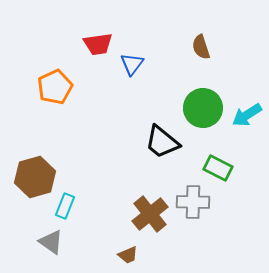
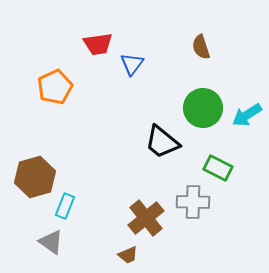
brown cross: moved 4 px left, 4 px down
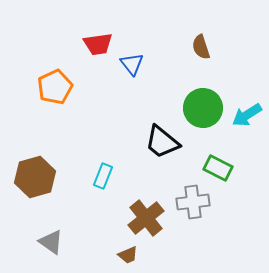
blue triangle: rotated 15 degrees counterclockwise
gray cross: rotated 8 degrees counterclockwise
cyan rectangle: moved 38 px right, 30 px up
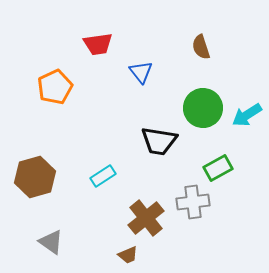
blue triangle: moved 9 px right, 8 px down
black trapezoid: moved 3 px left, 1 px up; rotated 30 degrees counterclockwise
green rectangle: rotated 56 degrees counterclockwise
cyan rectangle: rotated 35 degrees clockwise
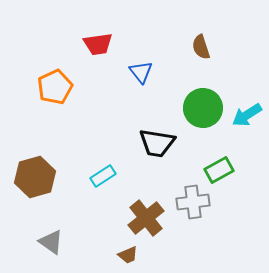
black trapezoid: moved 2 px left, 2 px down
green rectangle: moved 1 px right, 2 px down
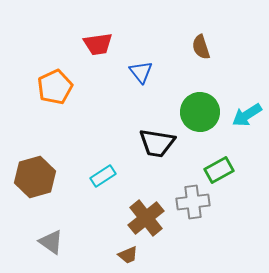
green circle: moved 3 px left, 4 px down
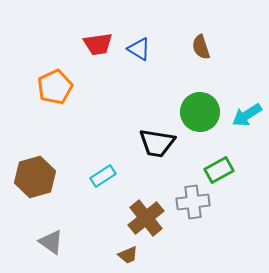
blue triangle: moved 2 px left, 23 px up; rotated 20 degrees counterclockwise
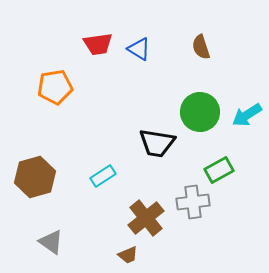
orange pentagon: rotated 16 degrees clockwise
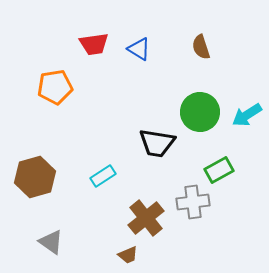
red trapezoid: moved 4 px left
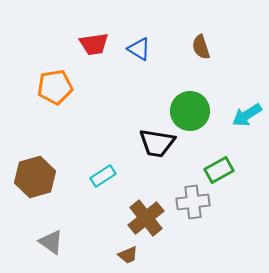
green circle: moved 10 px left, 1 px up
